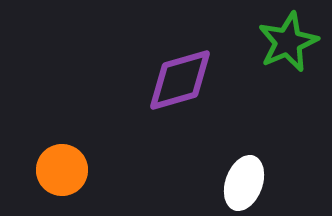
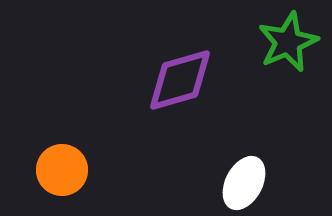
white ellipse: rotated 8 degrees clockwise
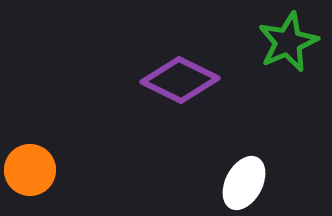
purple diamond: rotated 42 degrees clockwise
orange circle: moved 32 px left
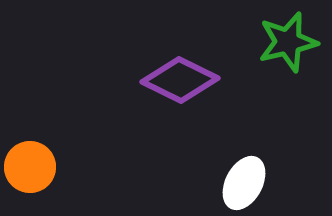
green star: rotated 10 degrees clockwise
orange circle: moved 3 px up
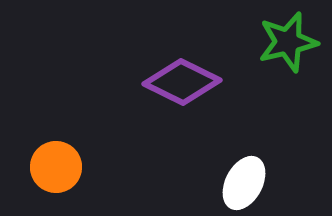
purple diamond: moved 2 px right, 2 px down
orange circle: moved 26 px right
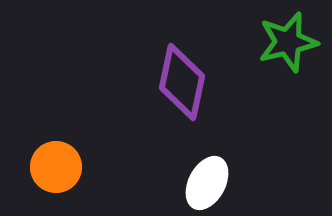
purple diamond: rotated 76 degrees clockwise
white ellipse: moved 37 px left
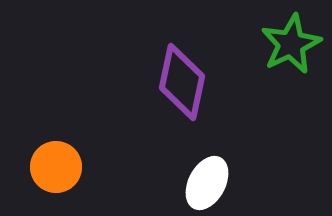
green star: moved 3 px right, 2 px down; rotated 12 degrees counterclockwise
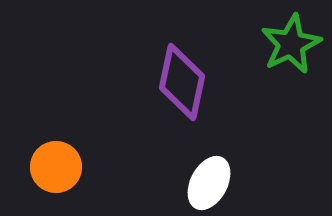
white ellipse: moved 2 px right
